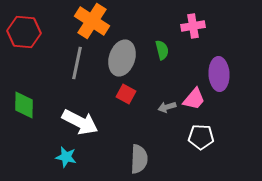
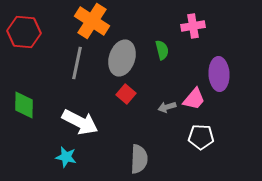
red square: rotated 12 degrees clockwise
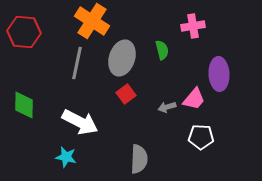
red square: rotated 12 degrees clockwise
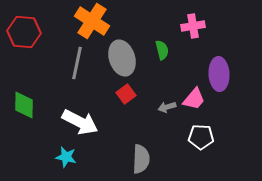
gray ellipse: rotated 36 degrees counterclockwise
gray semicircle: moved 2 px right
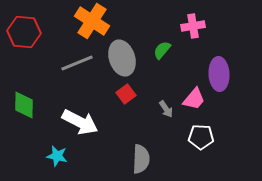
green semicircle: rotated 126 degrees counterclockwise
gray line: rotated 56 degrees clockwise
gray arrow: moved 1 px left, 2 px down; rotated 108 degrees counterclockwise
cyan star: moved 9 px left, 1 px up
